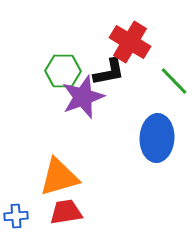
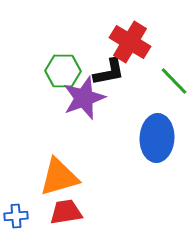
purple star: moved 1 px right, 1 px down
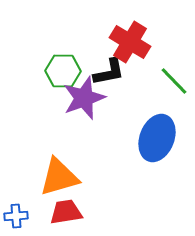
blue ellipse: rotated 18 degrees clockwise
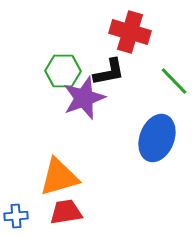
red cross: moved 10 px up; rotated 15 degrees counterclockwise
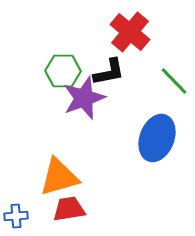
red cross: rotated 24 degrees clockwise
red trapezoid: moved 3 px right, 3 px up
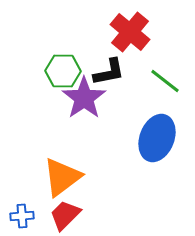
green line: moved 9 px left; rotated 8 degrees counterclockwise
purple star: rotated 15 degrees counterclockwise
orange triangle: moved 3 px right; rotated 21 degrees counterclockwise
red trapezoid: moved 4 px left, 6 px down; rotated 36 degrees counterclockwise
blue cross: moved 6 px right
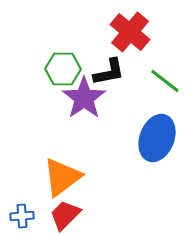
green hexagon: moved 2 px up
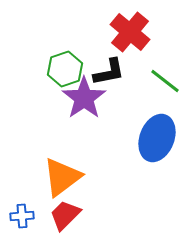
green hexagon: moved 2 px right; rotated 20 degrees counterclockwise
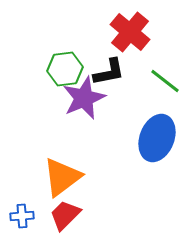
green hexagon: rotated 12 degrees clockwise
purple star: rotated 12 degrees clockwise
